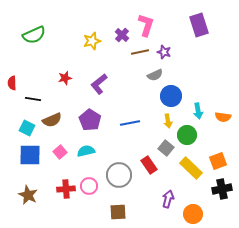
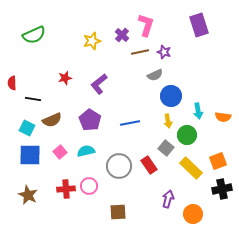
gray circle: moved 9 px up
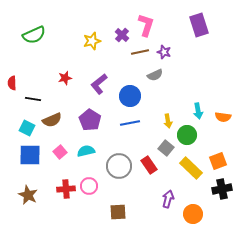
blue circle: moved 41 px left
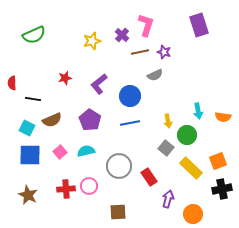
red rectangle: moved 12 px down
